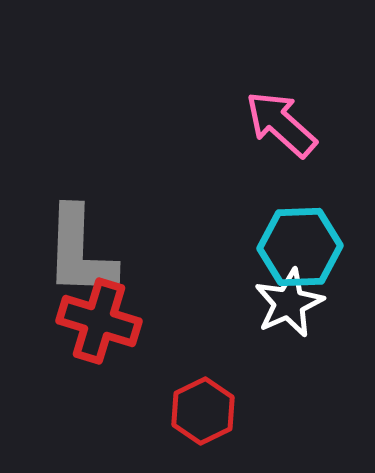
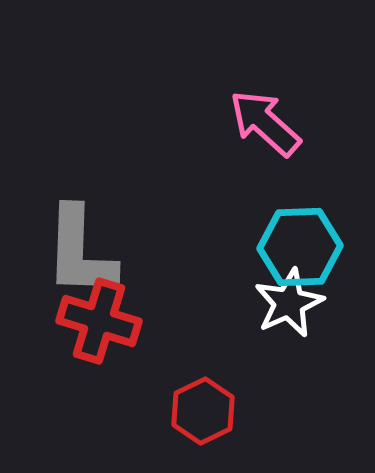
pink arrow: moved 16 px left, 1 px up
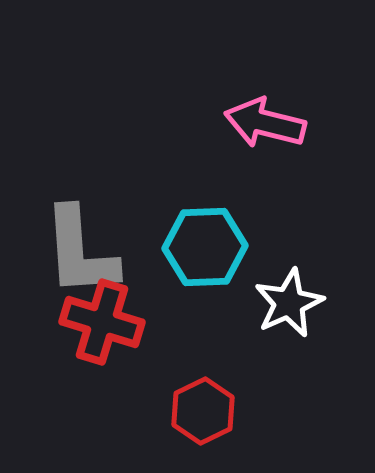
pink arrow: rotated 28 degrees counterclockwise
cyan hexagon: moved 95 px left
gray L-shape: rotated 6 degrees counterclockwise
red cross: moved 3 px right, 1 px down
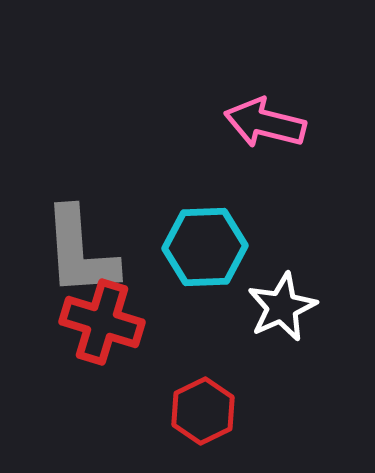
white star: moved 7 px left, 4 px down
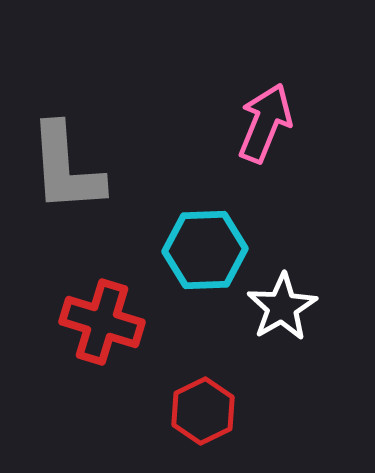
pink arrow: rotated 98 degrees clockwise
cyan hexagon: moved 3 px down
gray L-shape: moved 14 px left, 84 px up
white star: rotated 6 degrees counterclockwise
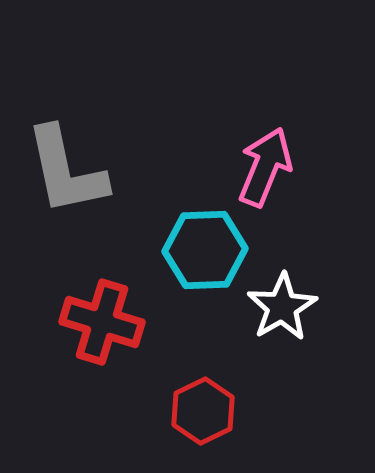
pink arrow: moved 44 px down
gray L-shape: moved 3 px down; rotated 8 degrees counterclockwise
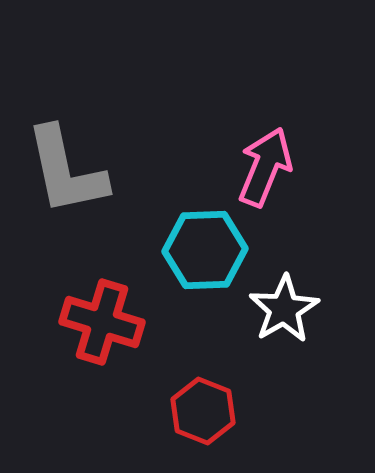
white star: moved 2 px right, 2 px down
red hexagon: rotated 12 degrees counterclockwise
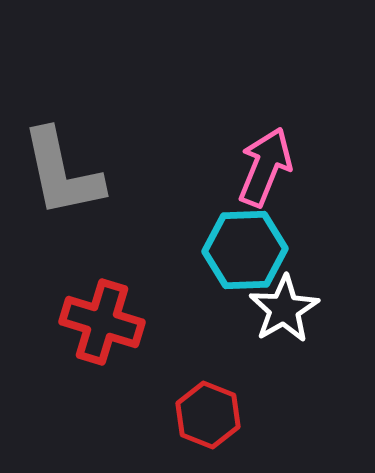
gray L-shape: moved 4 px left, 2 px down
cyan hexagon: moved 40 px right
red hexagon: moved 5 px right, 4 px down
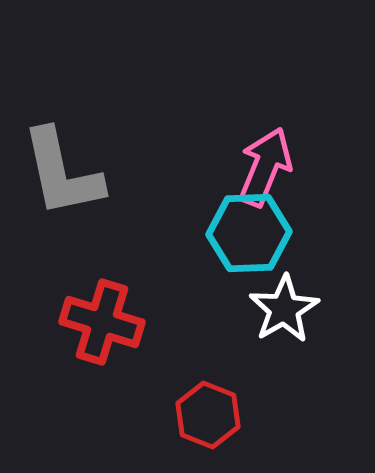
cyan hexagon: moved 4 px right, 17 px up
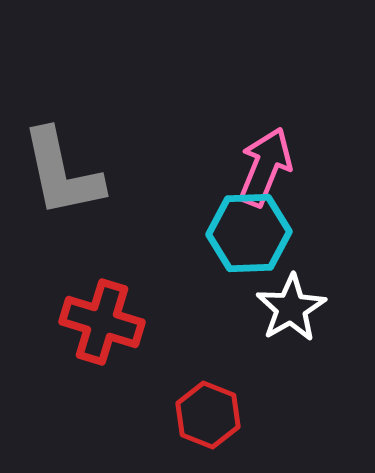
white star: moved 7 px right, 1 px up
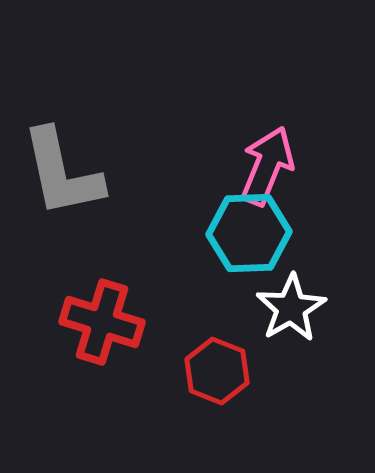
pink arrow: moved 2 px right, 1 px up
red hexagon: moved 9 px right, 44 px up
